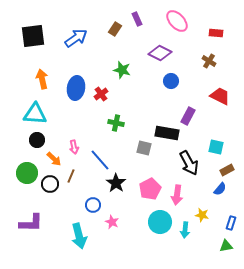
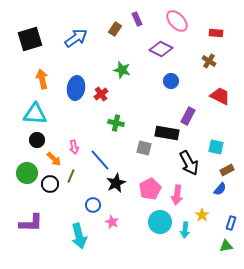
black square at (33, 36): moved 3 px left, 3 px down; rotated 10 degrees counterclockwise
purple diamond at (160, 53): moved 1 px right, 4 px up
black star at (116, 183): rotated 12 degrees clockwise
yellow star at (202, 215): rotated 24 degrees clockwise
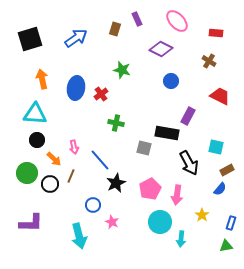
brown rectangle at (115, 29): rotated 16 degrees counterclockwise
cyan arrow at (185, 230): moved 4 px left, 9 px down
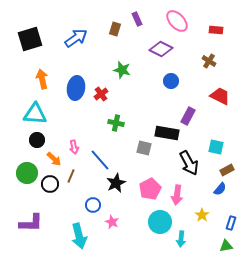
red rectangle at (216, 33): moved 3 px up
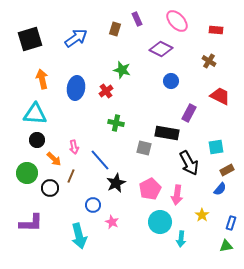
red cross at (101, 94): moved 5 px right, 3 px up
purple rectangle at (188, 116): moved 1 px right, 3 px up
cyan square at (216, 147): rotated 21 degrees counterclockwise
black circle at (50, 184): moved 4 px down
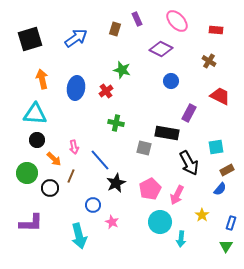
pink arrow at (177, 195): rotated 18 degrees clockwise
green triangle at (226, 246): rotated 48 degrees counterclockwise
